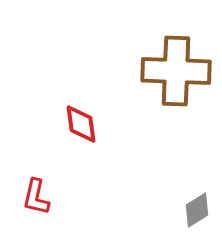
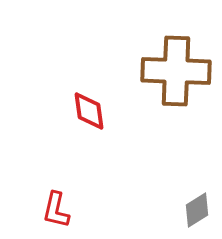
red diamond: moved 8 px right, 13 px up
red L-shape: moved 20 px right, 13 px down
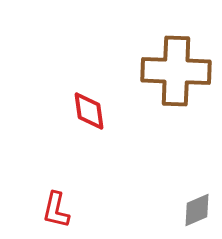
gray diamond: rotated 9 degrees clockwise
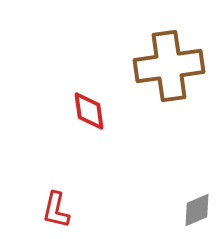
brown cross: moved 7 px left, 5 px up; rotated 10 degrees counterclockwise
